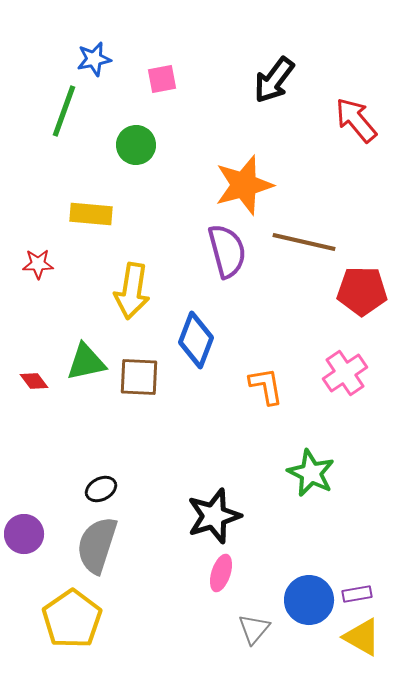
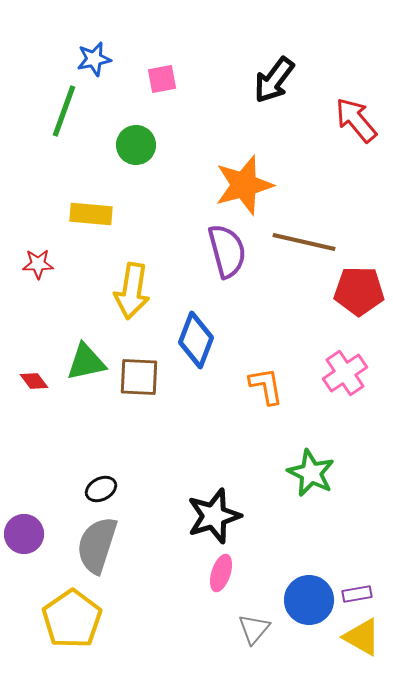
red pentagon: moved 3 px left
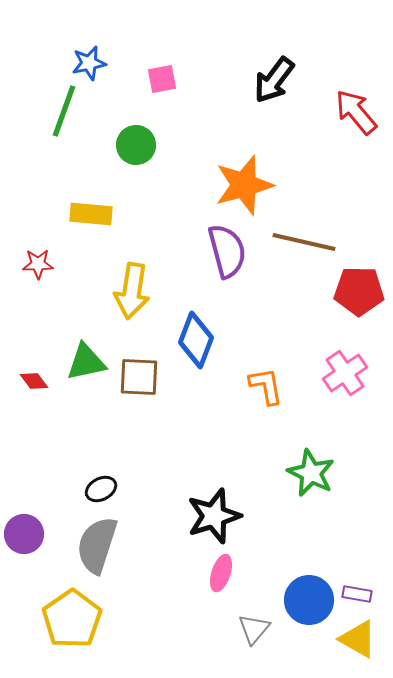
blue star: moved 5 px left, 4 px down
red arrow: moved 8 px up
purple rectangle: rotated 20 degrees clockwise
yellow triangle: moved 4 px left, 2 px down
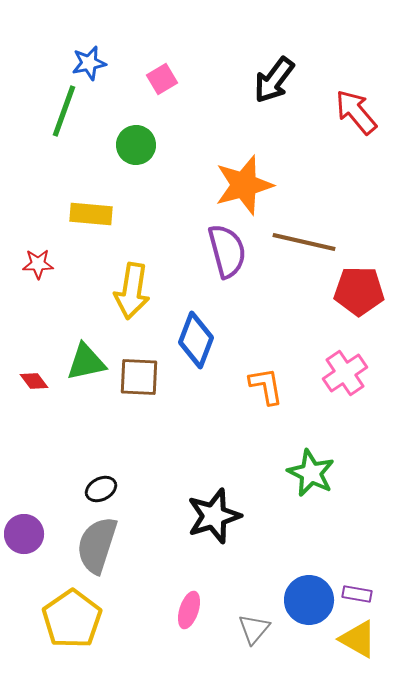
pink square: rotated 20 degrees counterclockwise
pink ellipse: moved 32 px left, 37 px down
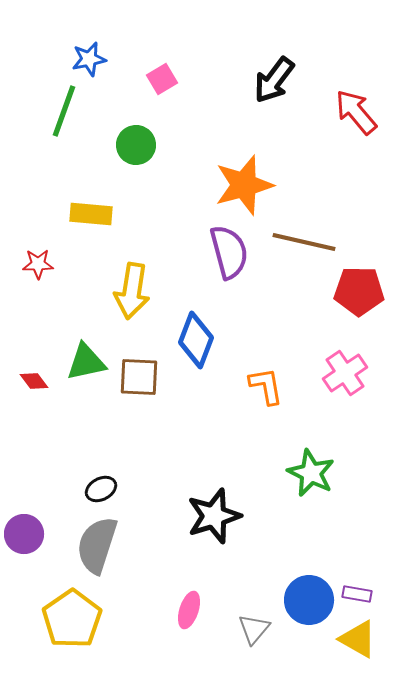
blue star: moved 4 px up
purple semicircle: moved 2 px right, 1 px down
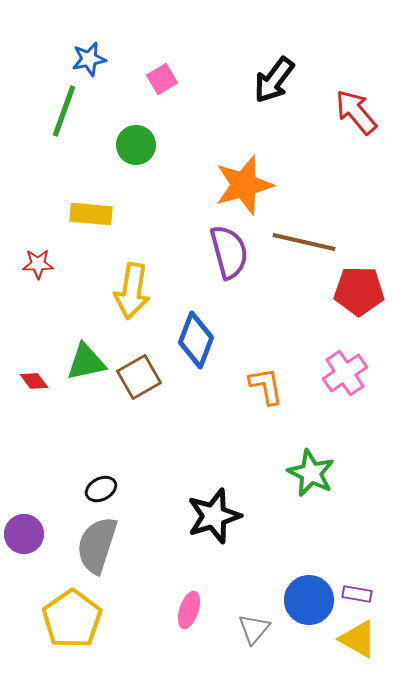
brown square: rotated 33 degrees counterclockwise
